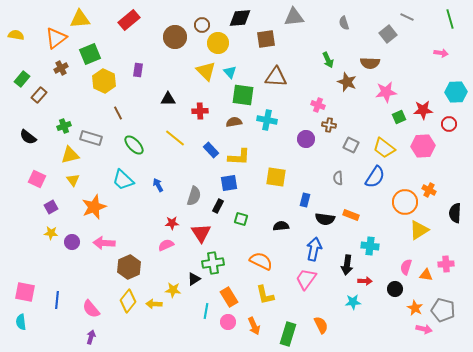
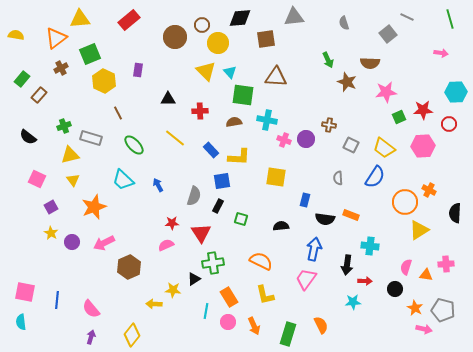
pink cross at (318, 105): moved 34 px left, 35 px down
blue square at (229, 183): moved 7 px left, 2 px up
yellow star at (51, 233): rotated 24 degrees clockwise
pink arrow at (104, 243): rotated 30 degrees counterclockwise
yellow diamond at (128, 301): moved 4 px right, 34 px down
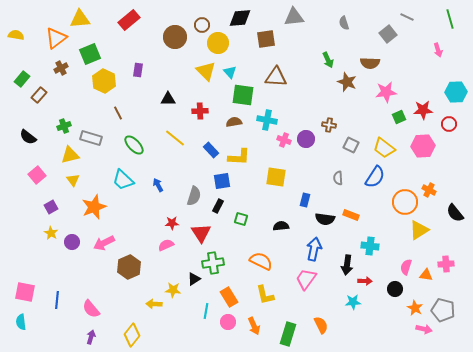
pink arrow at (441, 53): moved 3 px left, 3 px up; rotated 64 degrees clockwise
pink square at (37, 179): moved 4 px up; rotated 24 degrees clockwise
black semicircle at (455, 213): rotated 42 degrees counterclockwise
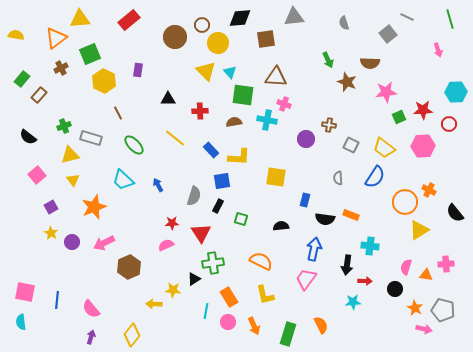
pink cross at (284, 140): moved 36 px up
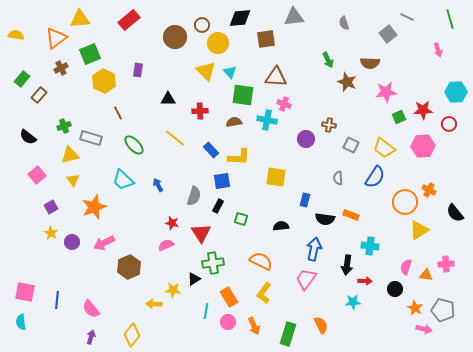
red star at (172, 223): rotated 16 degrees clockwise
yellow L-shape at (265, 295): moved 1 px left, 2 px up; rotated 50 degrees clockwise
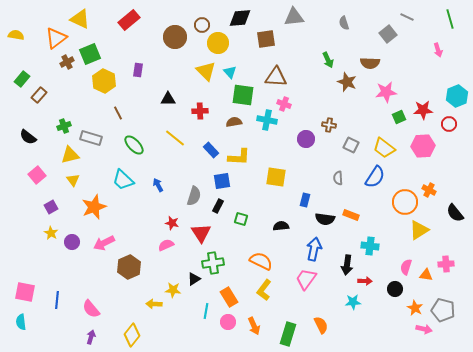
yellow triangle at (80, 19): rotated 30 degrees clockwise
brown cross at (61, 68): moved 6 px right, 6 px up
cyan hexagon at (456, 92): moved 1 px right, 4 px down; rotated 20 degrees counterclockwise
yellow L-shape at (264, 293): moved 3 px up
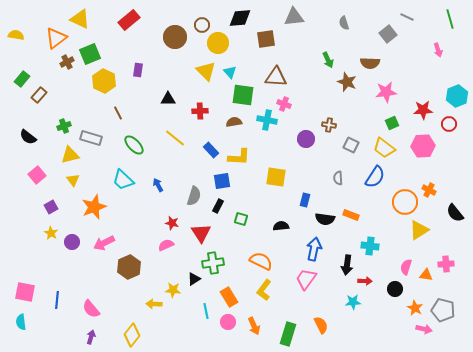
green square at (399, 117): moved 7 px left, 6 px down
cyan line at (206, 311): rotated 21 degrees counterclockwise
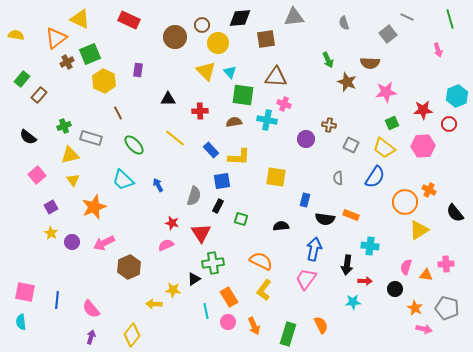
red rectangle at (129, 20): rotated 65 degrees clockwise
gray pentagon at (443, 310): moved 4 px right, 2 px up
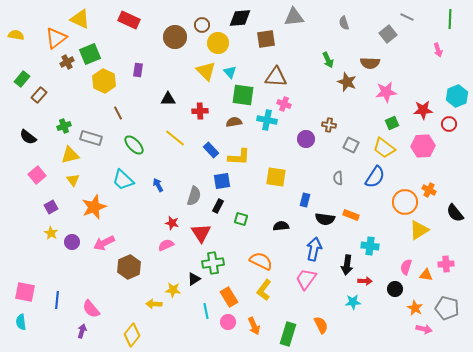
green line at (450, 19): rotated 18 degrees clockwise
purple arrow at (91, 337): moved 9 px left, 6 px up
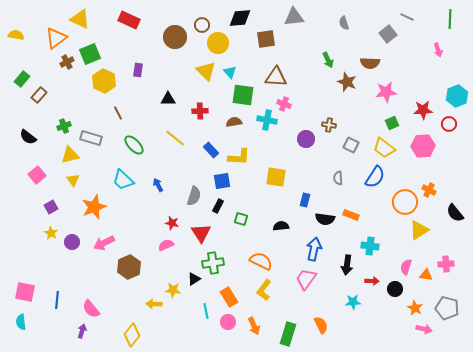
red arrow at (365, 281): moved 7 px right
